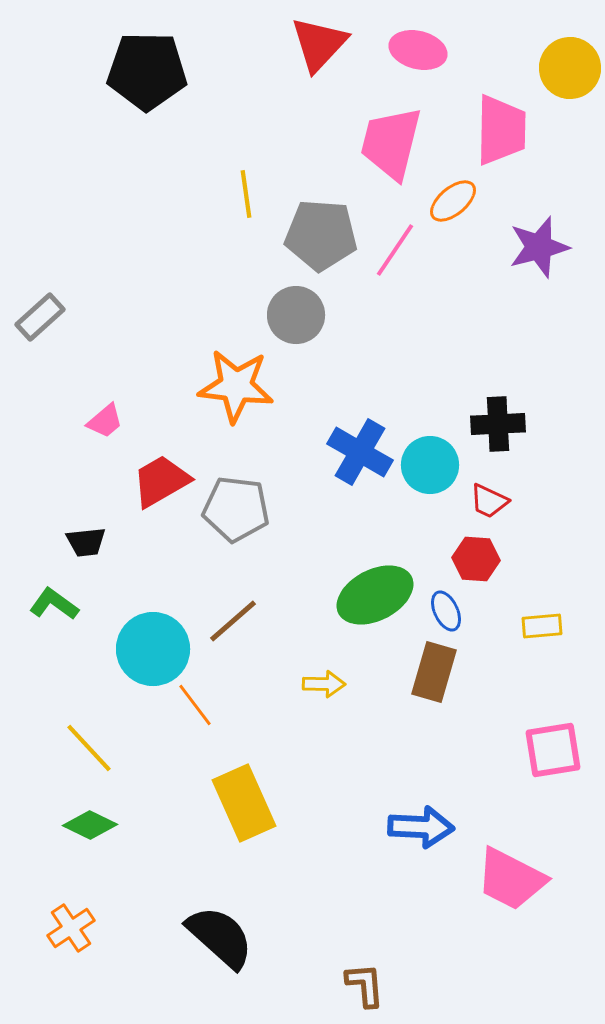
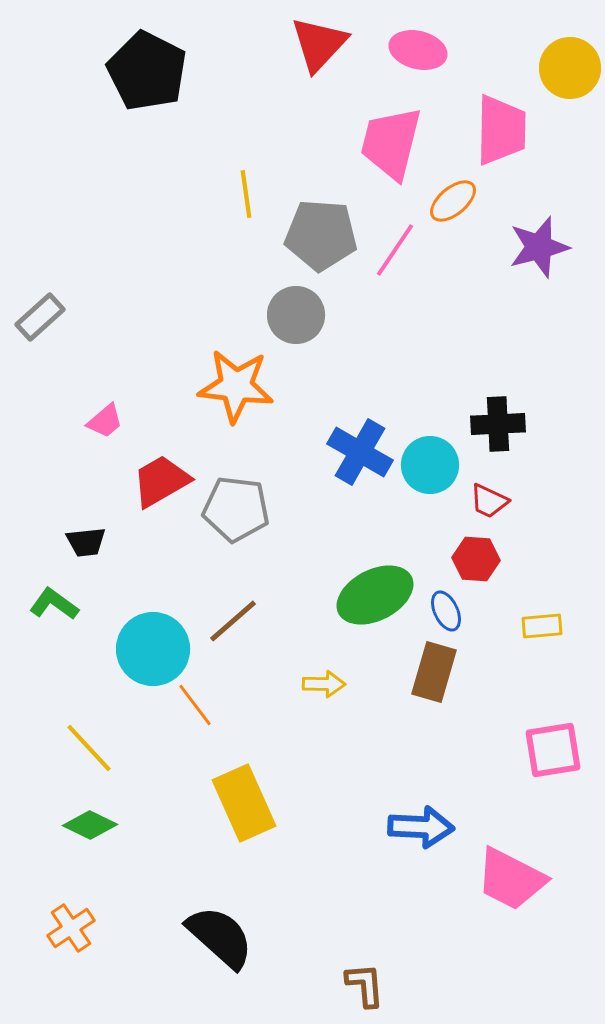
black pentagon at (147, 71): rotated 26 degrees clockwise
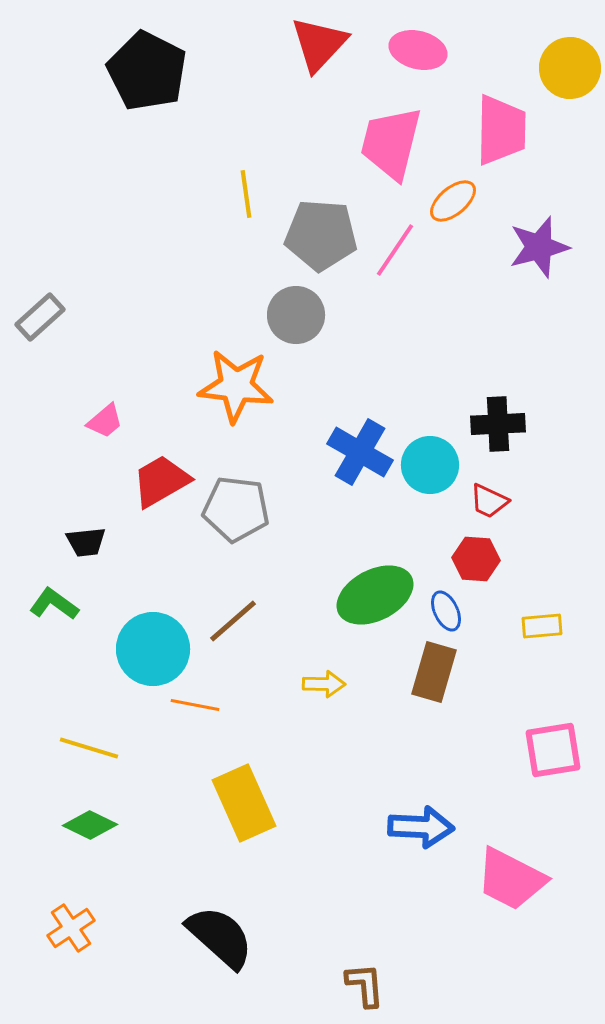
orange line at (195, 705): rotated 42 degrees counterclockwise
yellow line at (89, 748): rotated 30 degrees counterclockwise
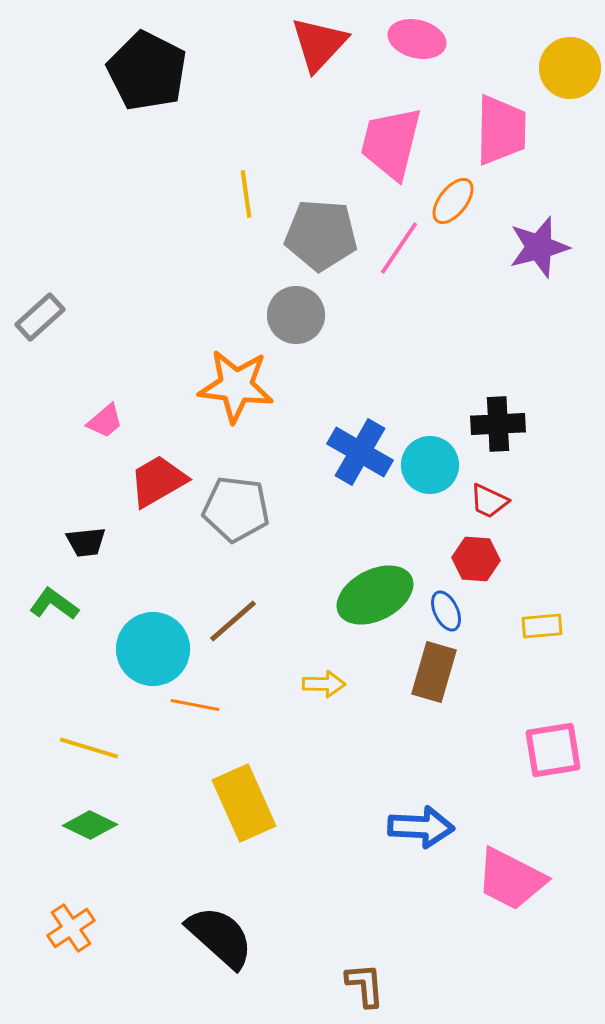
pink ellipse at (418, 50): moved 1 px left, 11 px up
orange ellipse at (453, 201): rotated 12 degrees counterclockwise
pink line at (395, 250): moved 4 px right, 2 px up
red trapezoid at (161, 481): moved 3 px left
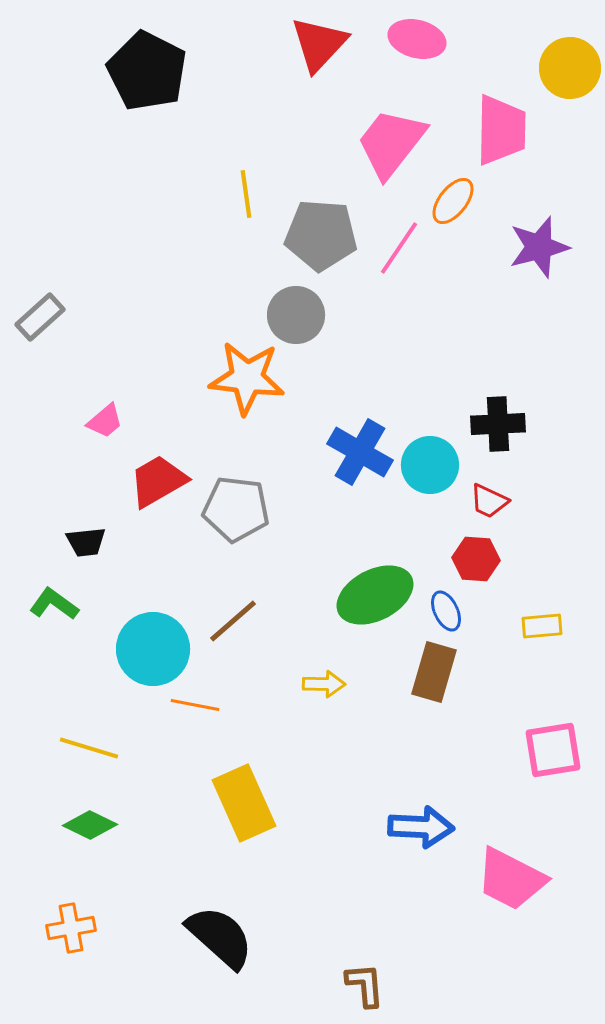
pink trapezoid at (391, 143): rotated 24 degrees clockwise
orange star at (236, 386): moved 11 px right, 8 px up
orange cross at (71, 928): rotated 24 degrees clockwise
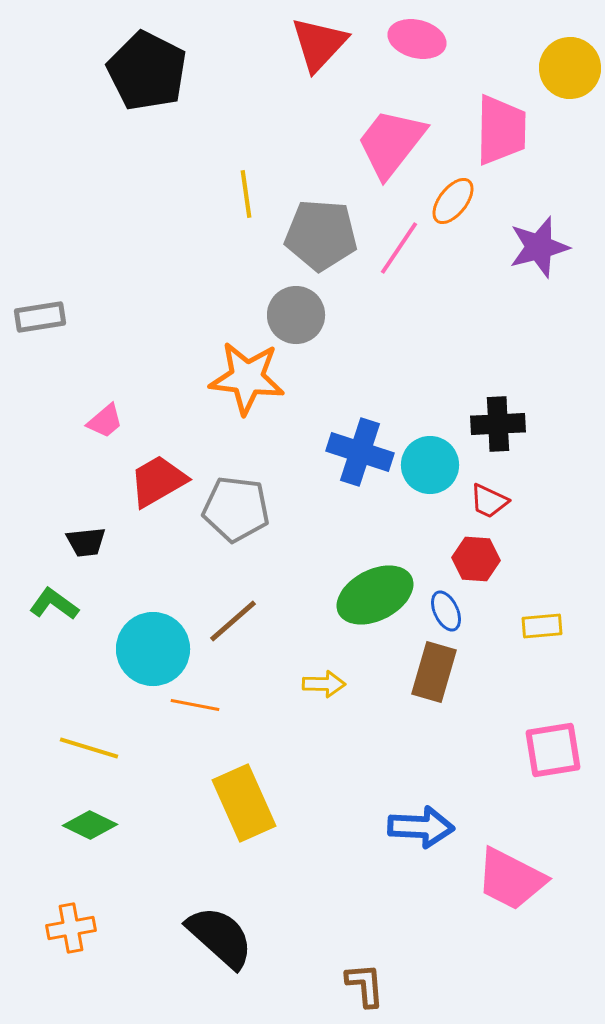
gray rectangle at (40, 317): rotated 33 degrees clockwise
blue cross at (360, 452): rotated 12 degrees counterclockwise
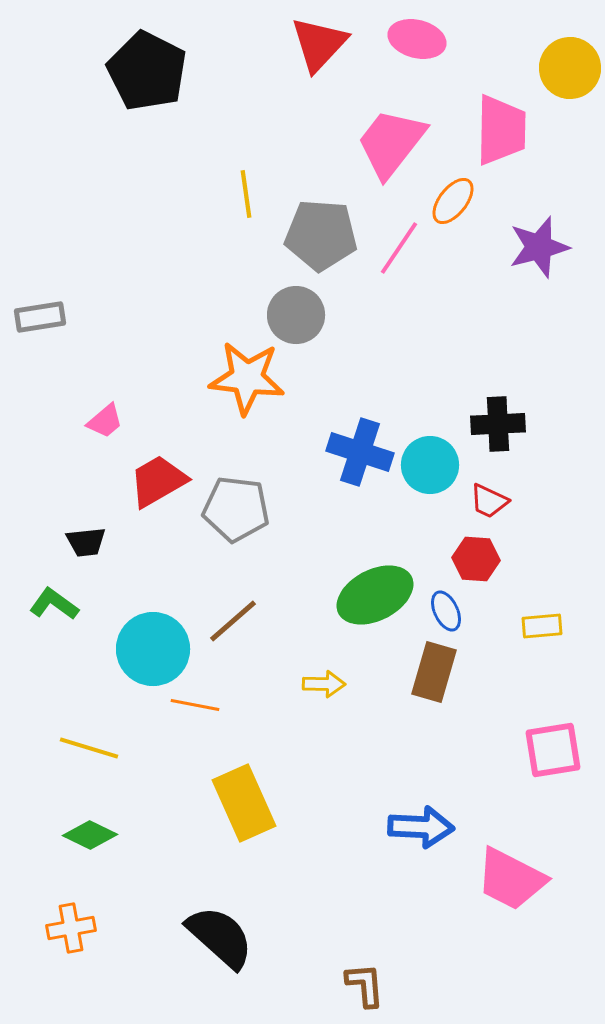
green diamond at (90, 825): moved 10 px down
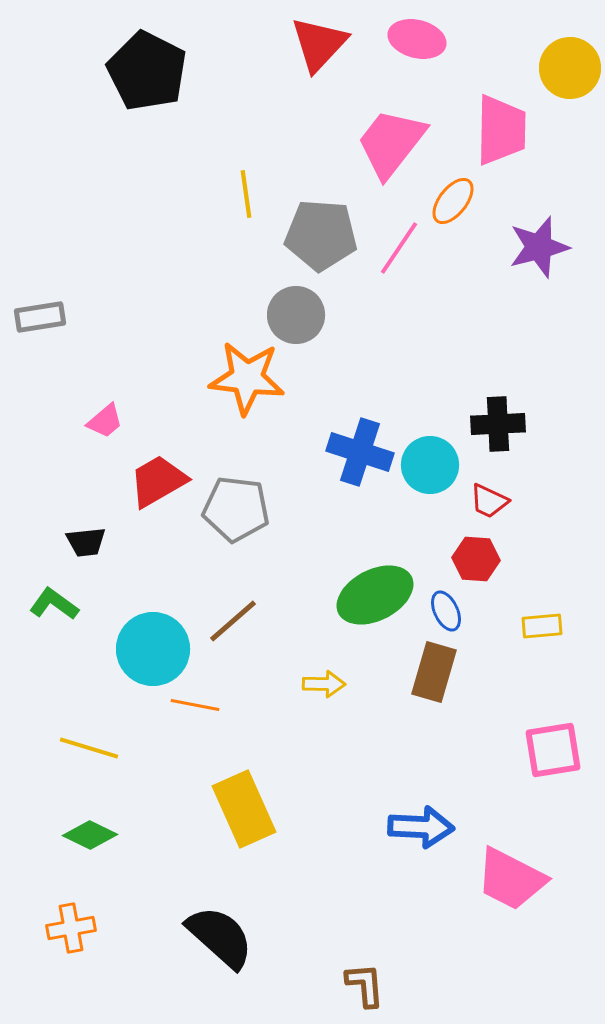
yellow rectangle at (244, 803): moved 6 px down
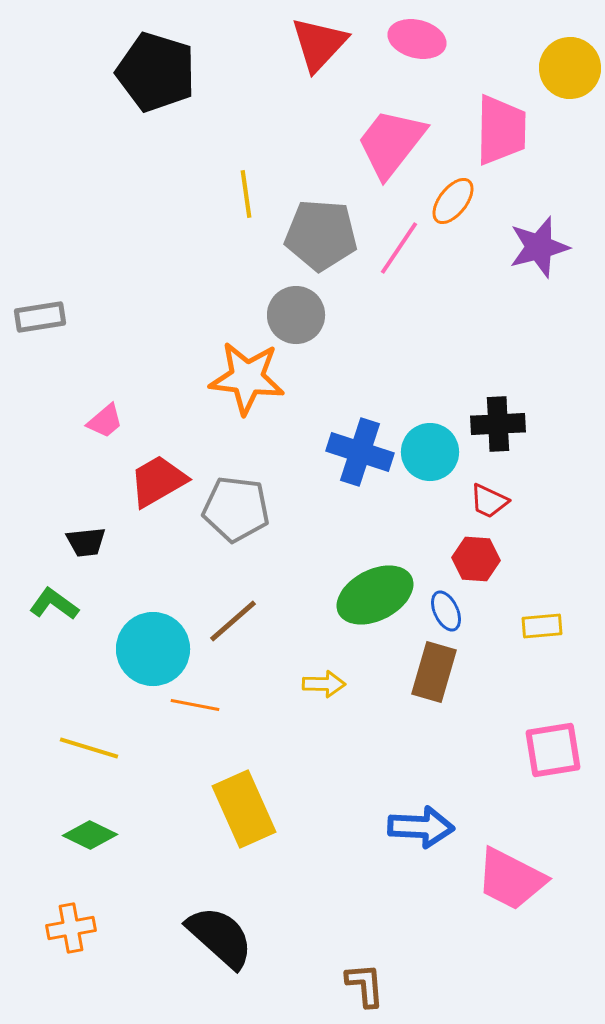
black pentagon at (147, 71): moved 9 px right, 1 px down; rotated 10 degrees counterclockwise
cyan circle at (430, 465): moved 13 px up
